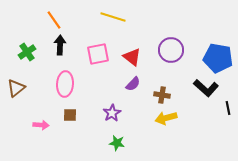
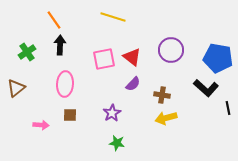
pink square: moved 6 px right, 5 px down
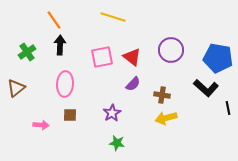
pink square: moved 2 px left, 2 px up
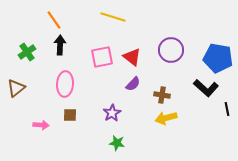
black line: moved 1 px left, 1 px down
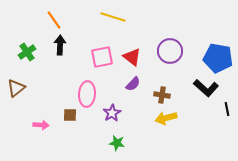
purple circle: moved 1 px left, 1 px down
pink ellipse: moved 22 px right, 10 px down
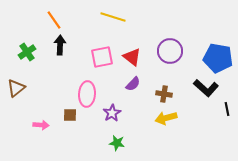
brown cross: moved 2 px right, 1 px up
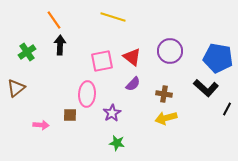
pink square: moved 4 px down
black line: rotated 40 degrees clockwise
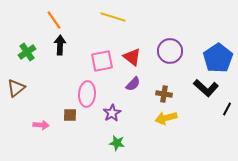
blue pentagon: rotated 28 degrees clockwise
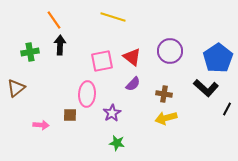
green cross: moved 3 px right; rotated 24 degrees clockwise
